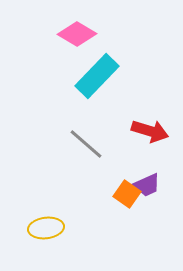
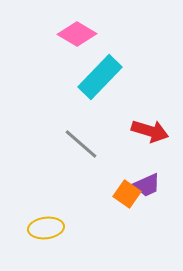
cyan rectangle: moved 3 px right, 1 px down
gray line: moved 5 px left
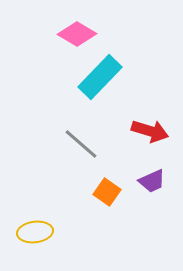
purple trapezoid: moved 5 px right, 4 px up
orange square: moved 20 px left, 2 px up
yellow ellipse: moved 11 px left, 4 px down
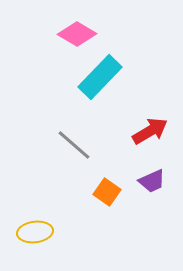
red arrow: rotated 48 degrees counterclockwise
gray line: moved 7 px left, 1 px down
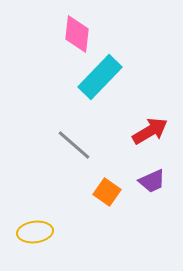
pink diamond: rotated 66 degrees clockwise
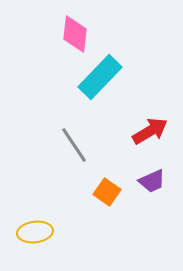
pink diamond: moved 2 px left
gray line: rotated 15 degrees clockwise
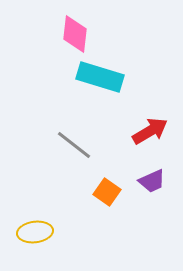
cyan rectangle: rotated 63 degrees clockwise
gray line: rotated 18 degrees counterclockwise
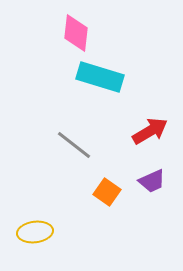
pink diamond: moved 1 px right, 1 px up
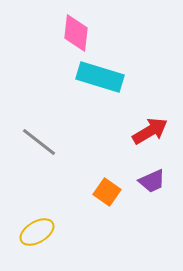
gray line: moved 35 px left, 3 px up
yellow ellipse: moved 2 px right; rotated 24 degrees counterclockwise
